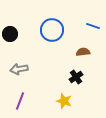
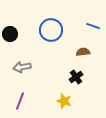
blue circle: moved 1 px left
gray arrow: moved 3 px right, 2 px up
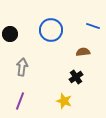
gray arrow: rotated 108 degrees clockwise
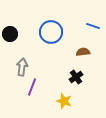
blue circle: moved 2 px down
purple line: moved 12 px right, 14 px up
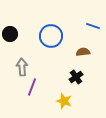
blue circle: moved 4 px down
gray arrow: rotated 12 degrees counterclockwise
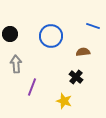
gray arrow: moved 6 px left, 3 px up
black cross: rotated 16 degrees counterclockwise
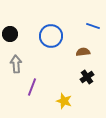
black cross: moved 11 px right; rotated 16 degrees clockwise
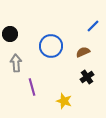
blue line: rotated 64 degrees counterclockwise
blue circle: moved 10 px down
brown semicircle: rotated 16 degrees counterclockwise
gray arrow: moved 1 px up
purple line: rotated 36 degrees counterclockwise
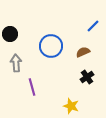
yellow star: moved 7 px right, 5 px down
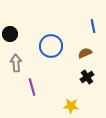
blue line: rotated 56 degrees counterclockwise
brown semicircle: moved 2 px right, 1 px down
yellow star: rotated 14 degrees counterclockwise
